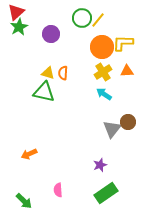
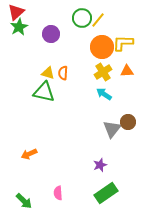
pink semicircle: moved 3 px down
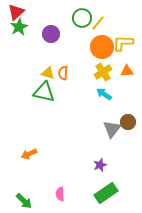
yellow line: moved 3 px down
pink semicircle: moved 2 px right, 1 px down
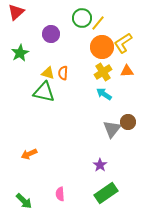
green star: moved 1 px right, 26 px down
yellow L-shape: rotated 35 degrees counterclockwise
purple star: rotated 16 degrees counterclockwise
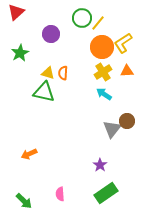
brown circle: moved 1 px left, 1 px up
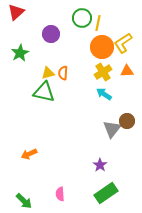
yellow line: rotated 28 degrees counterclockwise
yellow triangle: rotated 32 degrees counterclockwise
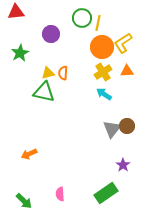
red triangle: rotated 36 degrees clockwise
brown circle: moved 5 px down
purple star: moved 23 px right
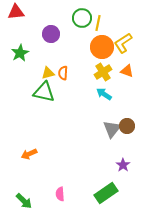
orange triangle: rotated 24 degrees clockwise
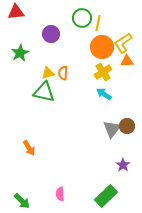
orange triangle: moved 10 px up; rotated 24 degrees counterclockwise
orange arrow: moved 6 px up; rotated 98 degrees counterclockwise
green rectangle: moved 3 px down; rotated 10 degrees counterclockwise
green arrow: moved 2 px left
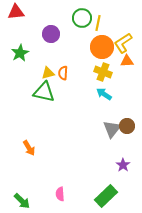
yellow cross: rotated 36 degrees counterclockwise
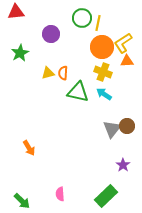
green triangle: moved 34 px right
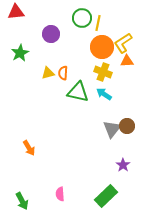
green arrow: rotated 18 degrees clockwise
